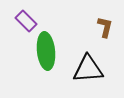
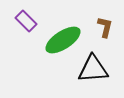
green ellipse: moved 17 px right, 11 px up; rotated 63 degrees clockwise
black triangle: moved 5 px right
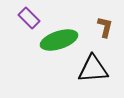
purple rectangle: moved 3 px right, 3 px up
green ellipse: moved 4 px left; rotated 15 degrees clockwise
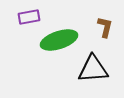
purple rectangle: moved 1 px up; rotated 55 degrees counterclockwise
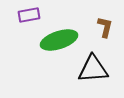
purple rectangle: moved 2 px up
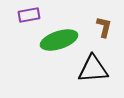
brown L-shape: moved 1 px left
